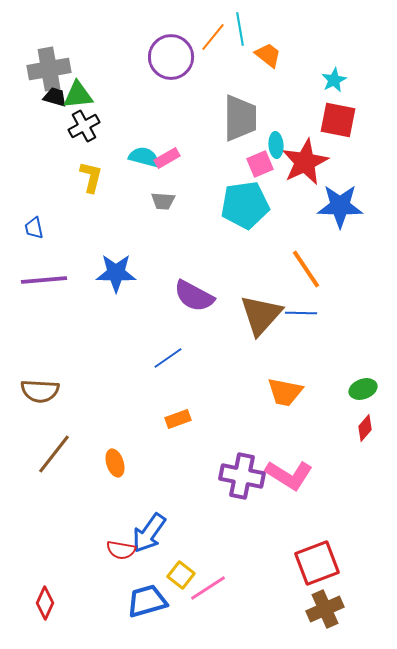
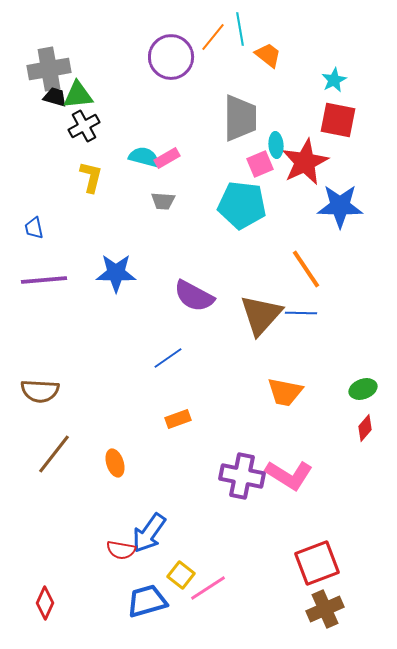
cyan pentagon at (245, 205): moved 3 px left; rotated 15 degrees clockwise
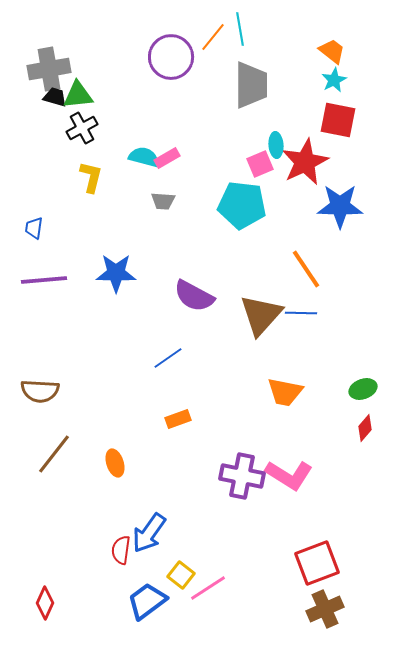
orange trapezoid at (268, 55): moved 64 px right, 4 px up
gray trapezoid at (240, 118): moved 11 px right, 33 px up
black cross at (84, 126): moved 2 px left, 2 px down
blue trapezoid at (34, 228): rotated 20 degrees clockwise
red semicircle at (121, 550): rotated 88 degrees clockwise
blue trapezoid at (147, 601): rotated 21 degrees counterclockwise
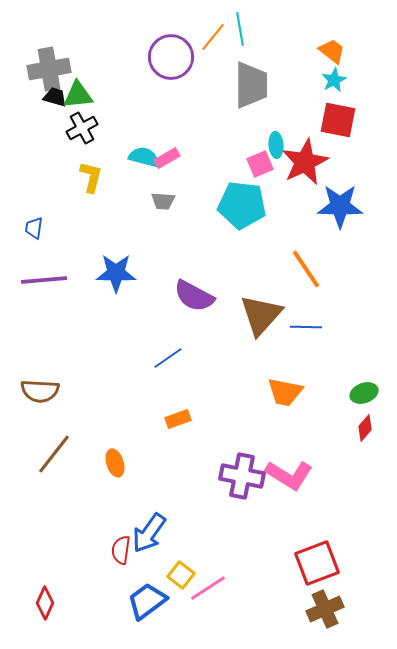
blue line at (301, 313): moved 5 px right, 14 px down
green ellipse at (363, 389): moved 1 px right, 4 px down
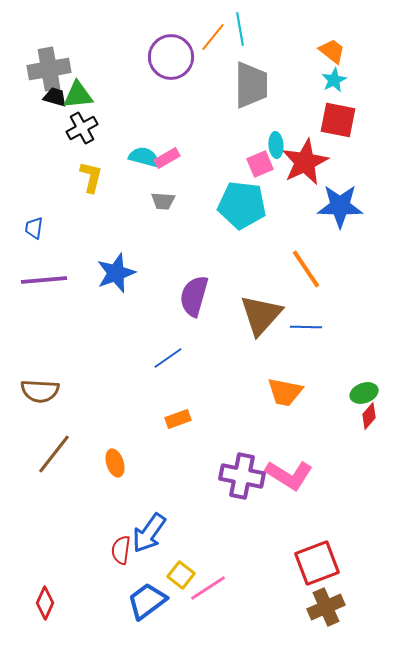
blue star at (116, 273): rotated 21 degrees counterclockwise
purple semicircle at (194, 296): rotated 78 degrees clockwise
red diamond at (365, 428): moved 4 px right, 12 px up
brown cross at (325, 609): moved 1 px right, 2 px up
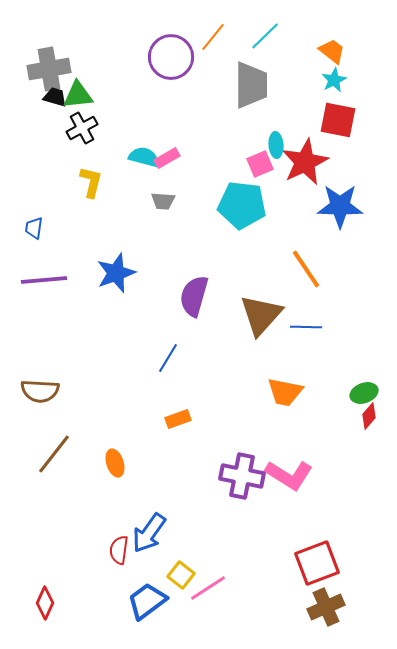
cyan line at (240, 29): moved 25 px right, 7 px down; rotated 56 degrees clockwise
yellow L-shape at (91, 177): moved 5 px down
blue line at (168, 358): rotated 24 degrees counterclockwise
red semicircle at (121, 550): moved 2 px left
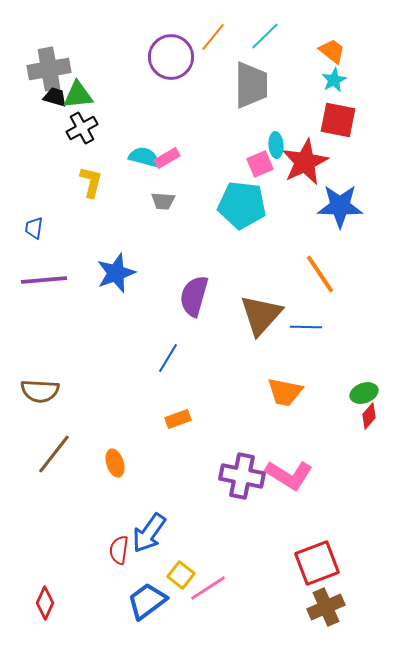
orange line at (306, 269): moved 14 px right, 5 px down
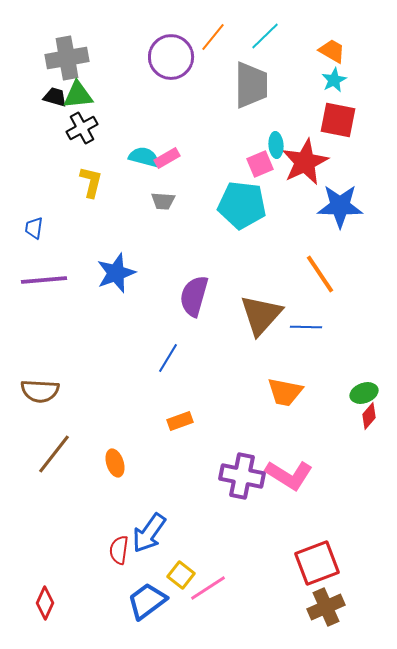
orange trapezoid at (332, 51): rotated 8 degrees counterclockwise
gray cross at (49, 69): moved 18 px right, 11 px up
orange rectangle at (178, 419): moved 2 px right, 2 px down
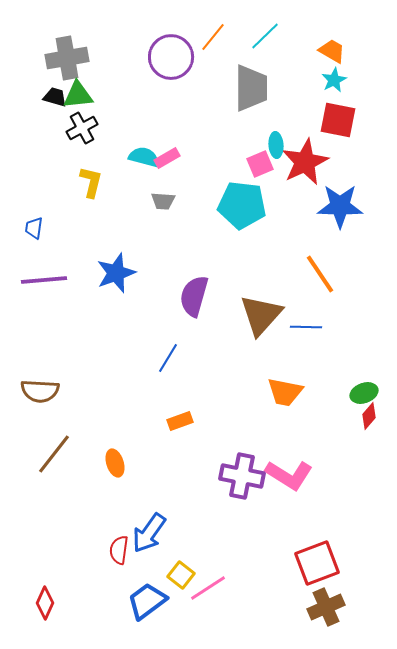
gray trapezoid at (251, 85): moved 3 px down
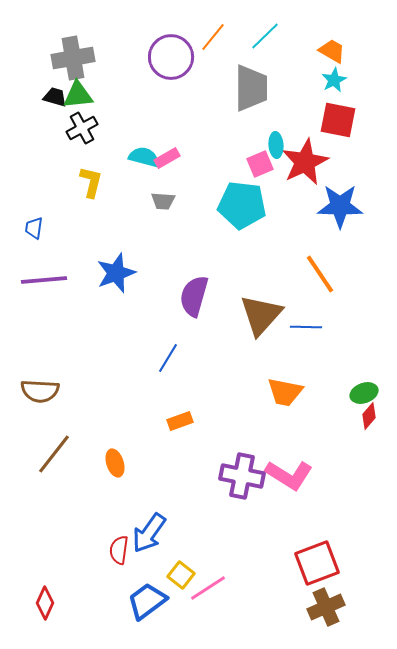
gray cross at (67, 58): moved 6 px right
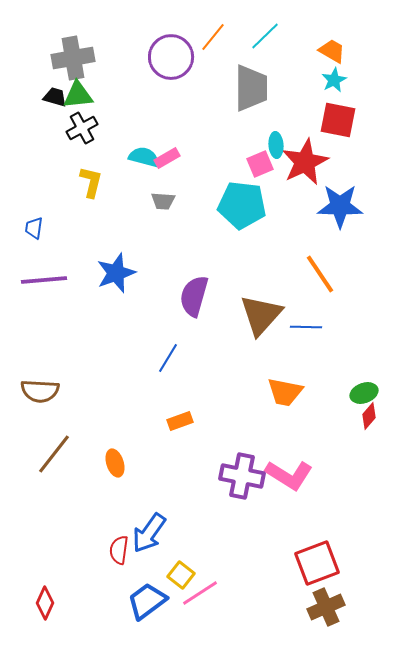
pink line at (208, 588): moved 8 px left, 5 px down
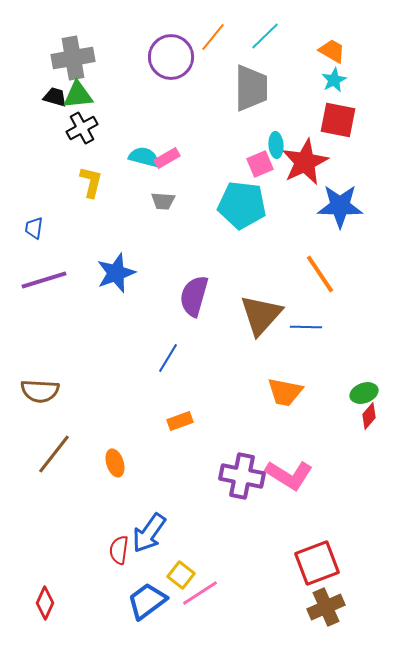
purple line at (44, 280): rotated 12 degrees counterclockwise
